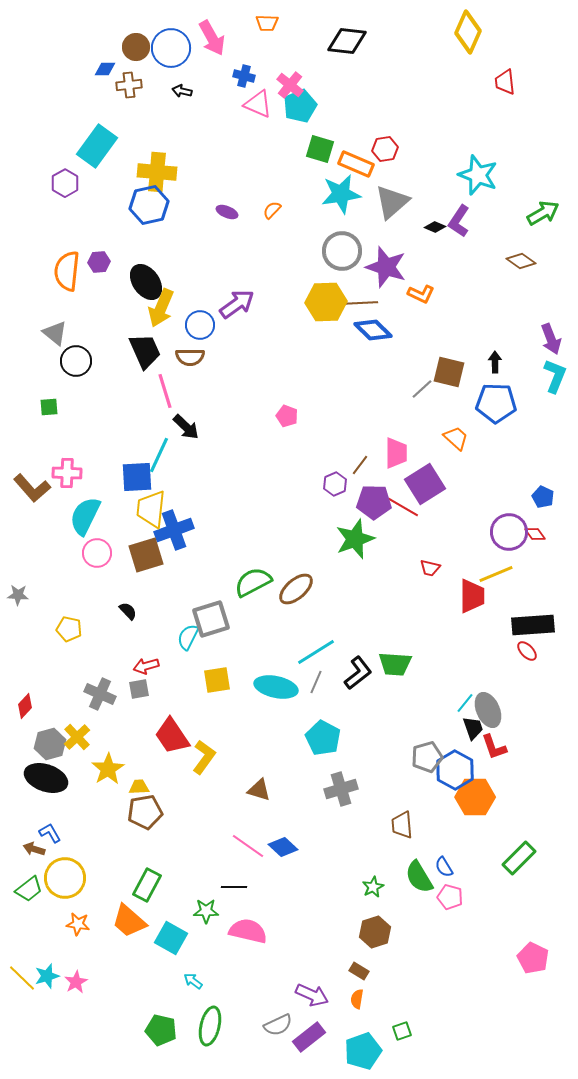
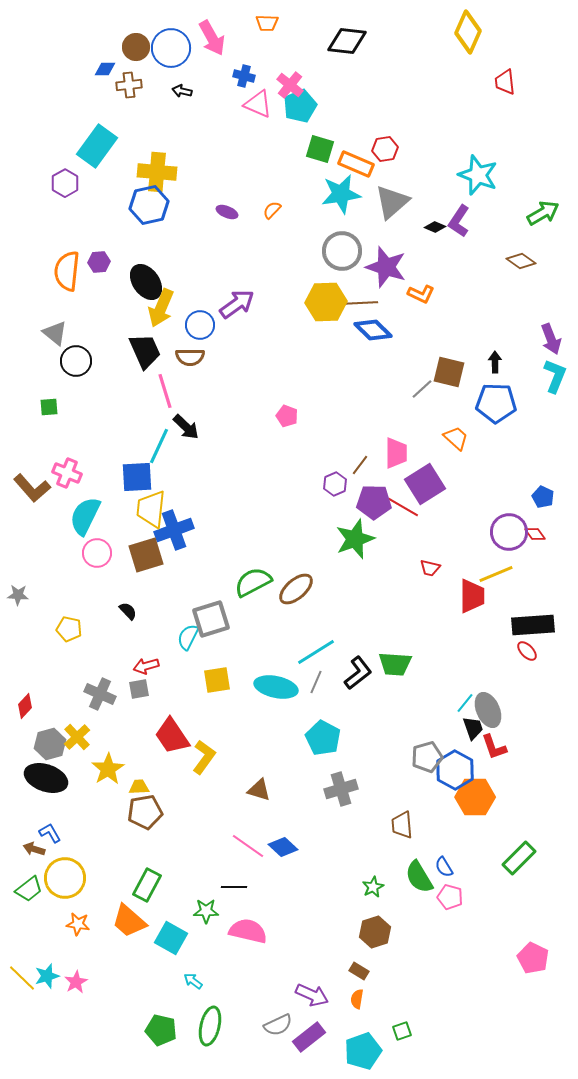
cyan line at (159, 455): moved 9 px up
pink cross at (67, 473): rotated 20 degrees clockwise
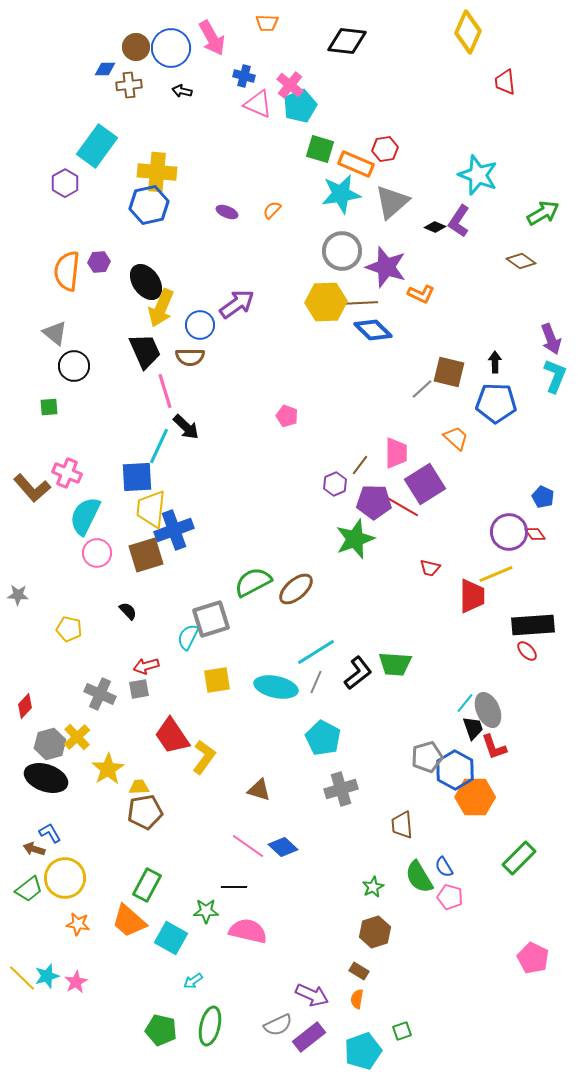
black circle at (76, 361): moved 2 px left, 5 px down
cyan arrow at (193, 981): rotated 72 degrees counterclockwise
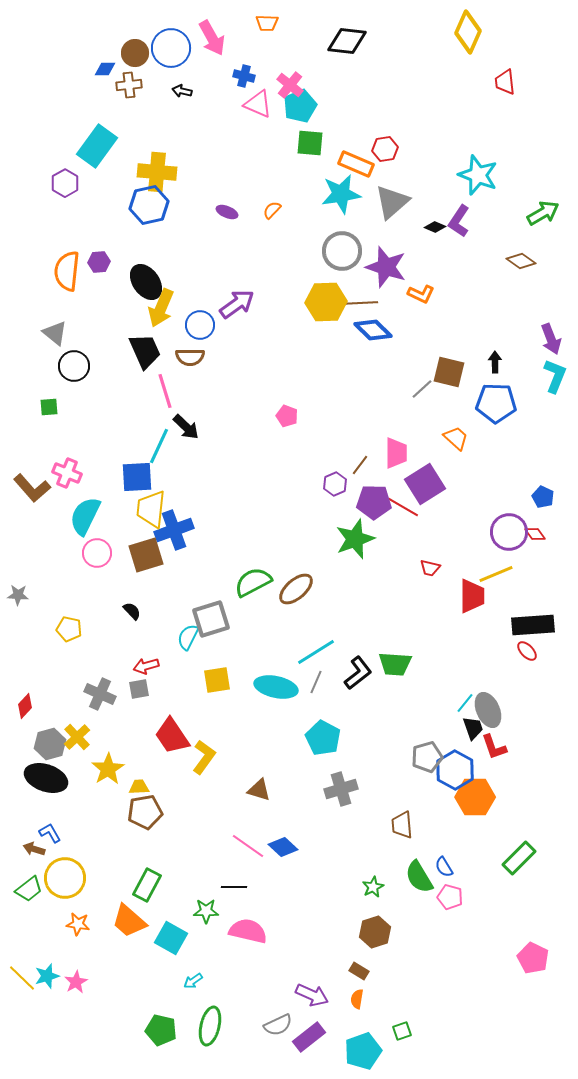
brown circle at (136, 47): moved 1 px left, 6 px down
green square at (320, 149): moved 10 px left, 6 px up; rotated 12 degrees counterclockwise
black semicircle at (128, 611): moved 4 px right
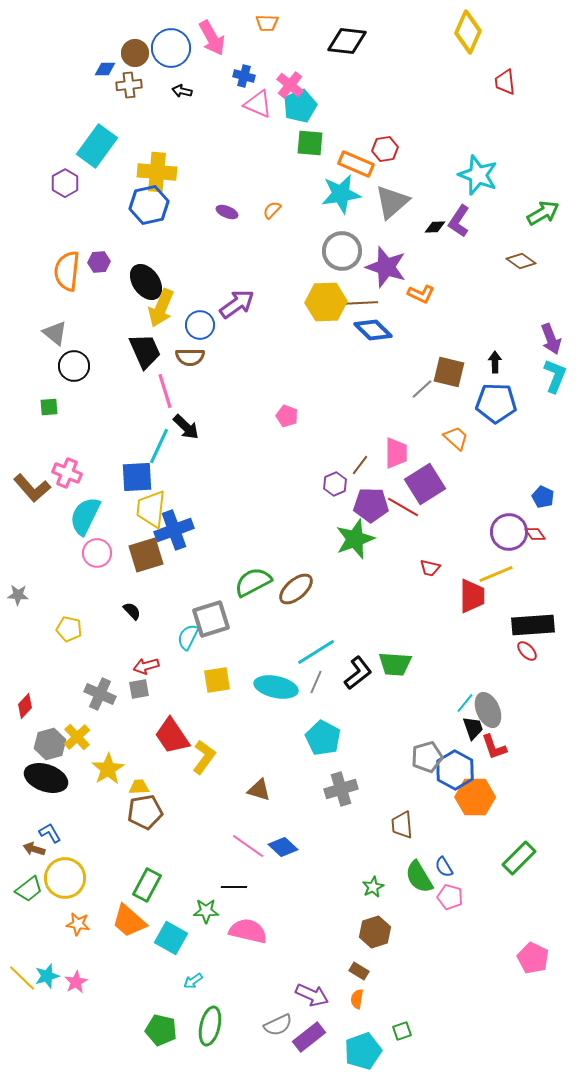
black diamond at (435, 227): rotated 25 degrees counterclockwise
purple pentagon at (374, 502): moved 3 px left, 3 px down
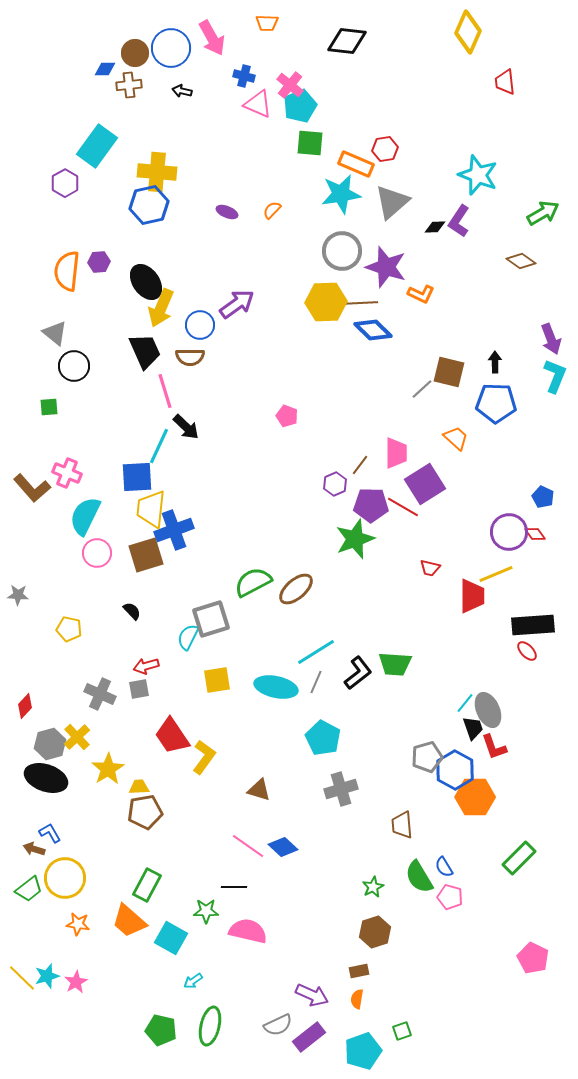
brown rectangle at (359, 971): rotated 42 degrees counterclockwise
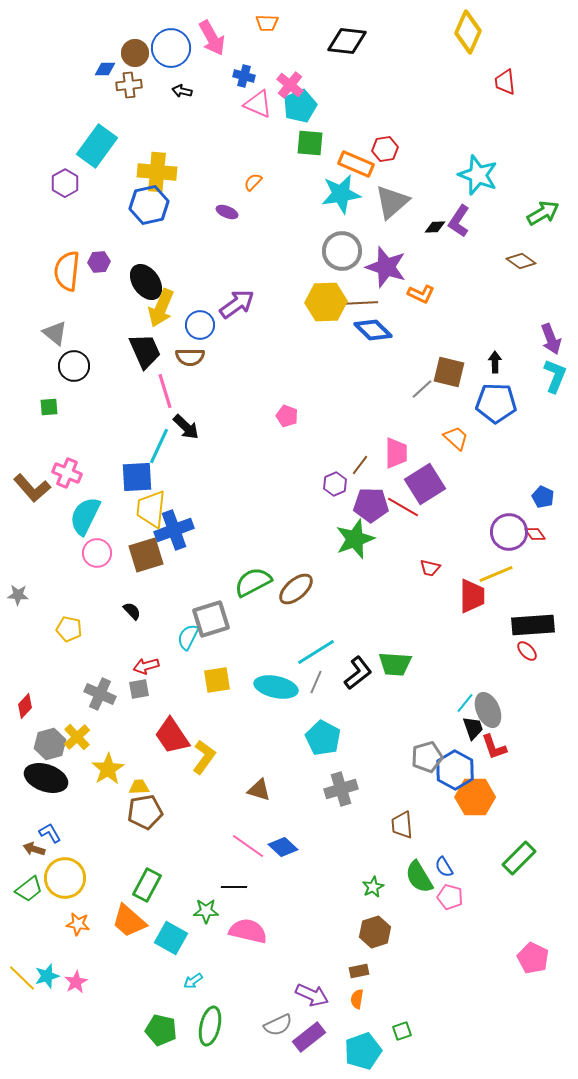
orange semicircle at (272, 210): moved 19 px left, 28 px up
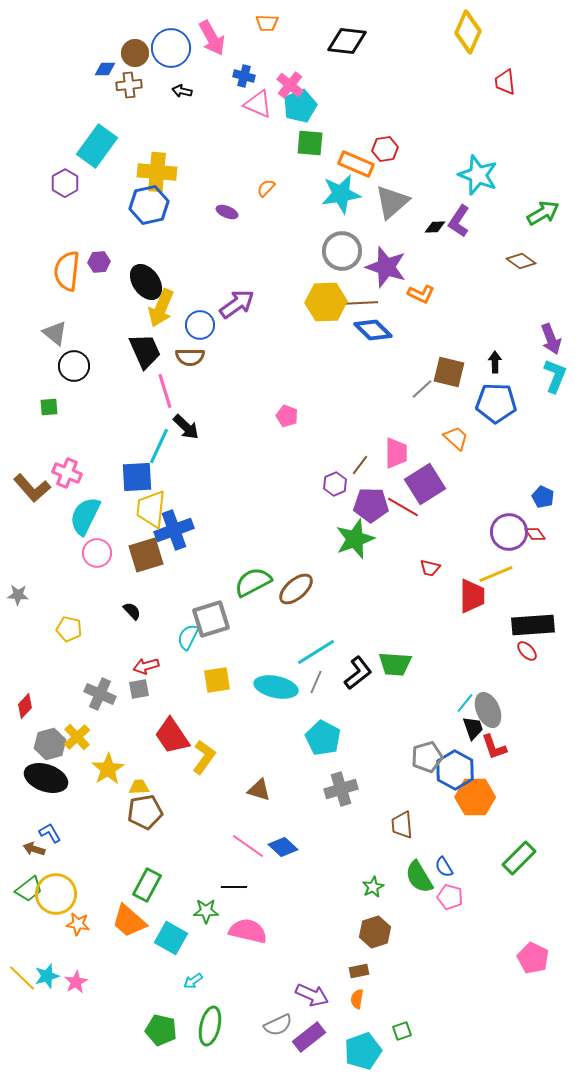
orange semicircle at (253, 182): moved 13 px right, 6 px down
yellow circle at (65, 878): moved 9 px left, 16 px down
